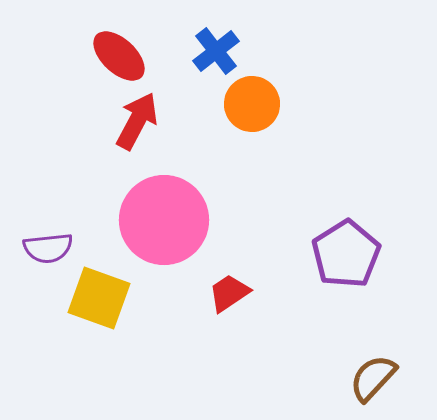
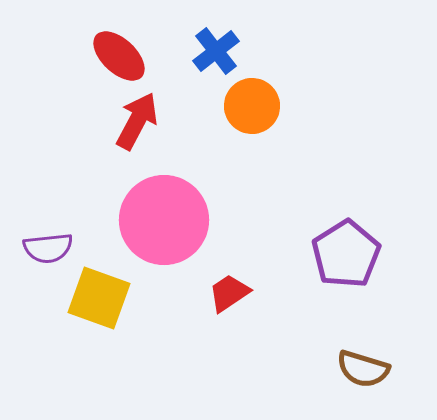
orange circle: moved 2 px down
brown semicircle: moved 10 px left, 9 px up; rotated 116 degrees counterclockwise
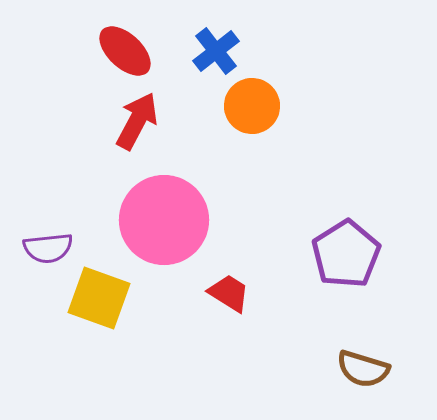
red ellipse: moved 6 px right, 5 px up
red trapezoid: rotated 66 degrees clockwise
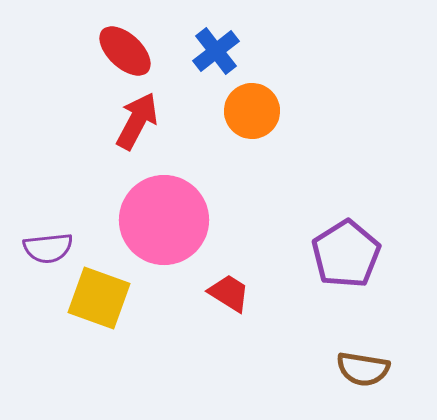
orange circle: moved 5 px down
brown semicircle: rotated 8 degrees counterclockwise
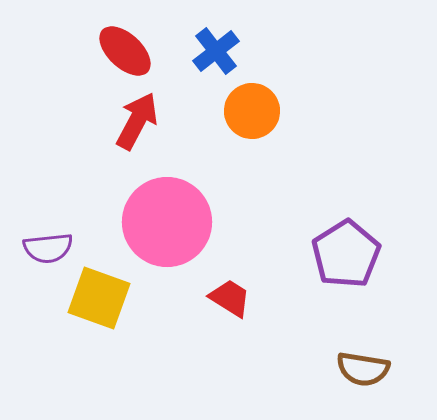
pink circle: moved 3 px right, 2 px down
red trapezoid: moved 1 px right, 5 px down
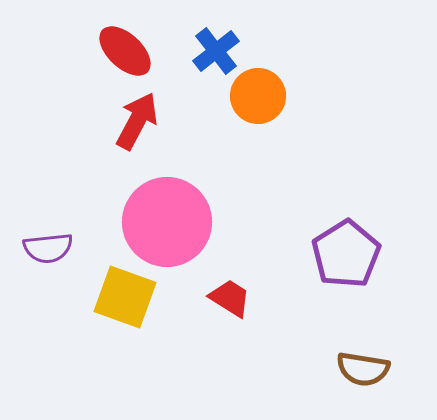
orange circle: moved 6 px right, 15 px up
yellow square: moved 26 px right, 1 px up
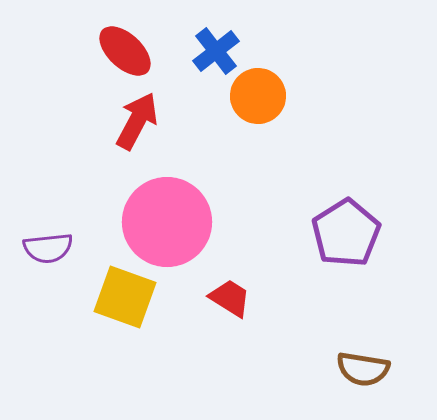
purple pentagon: moved 21 px up
